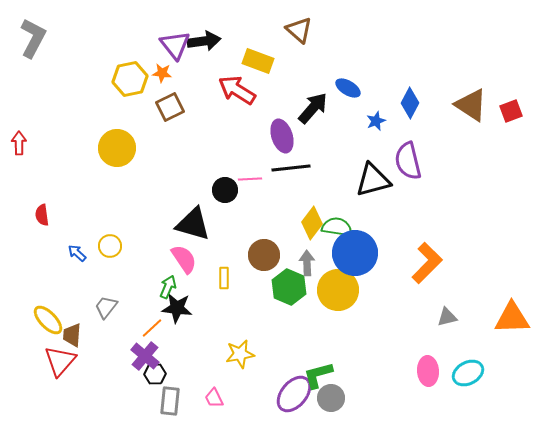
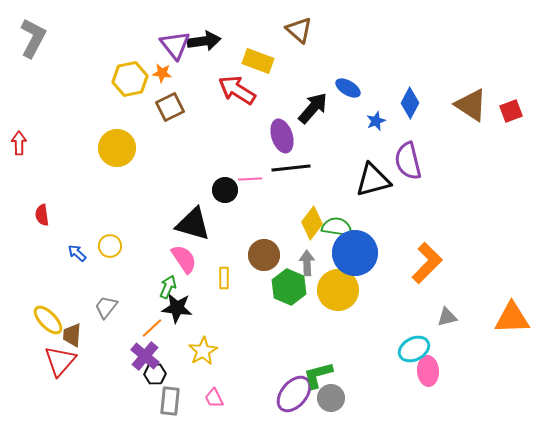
yellow star at (240, 354): moved 37 px left, 3 px up; rotated 20 degrees counterclockwise
cyan ellipse at (468, 373): moved 54 px left, 24 px up
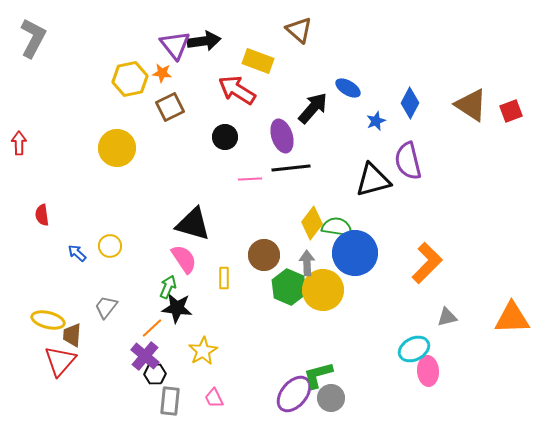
black circle at (225, 190): moved 53 px up
yellow circle at (338, 290): moved 15 px left
yellow ellipse at (48, 320): rotated 32 degrees counterclockwise
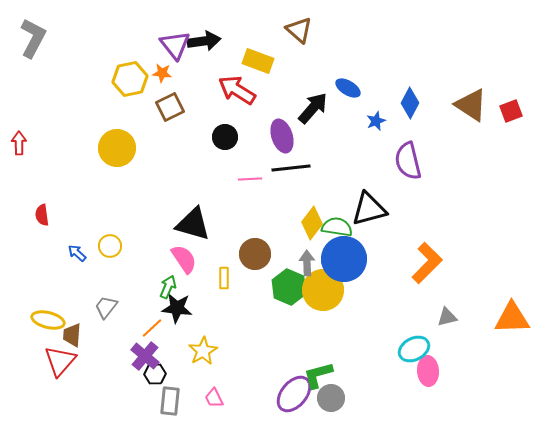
black triangle at (373, 180): moved 4 px left, 29 px down
blue circle at (355, 253): moved 11 px left, 6 px down
brown circle at (264, 255): moved 9 px left, 1 px up
